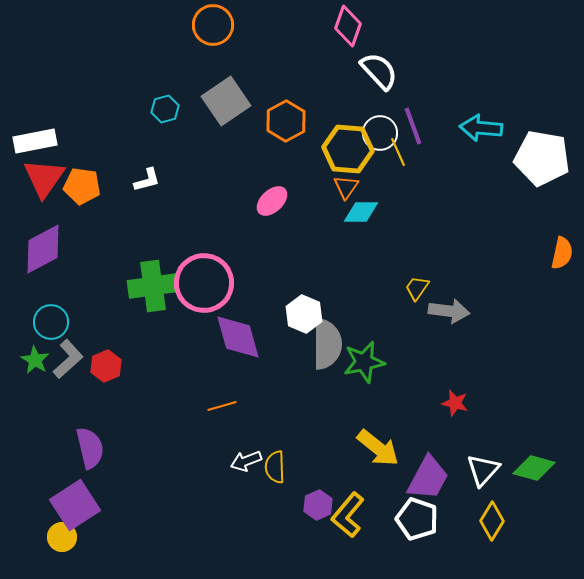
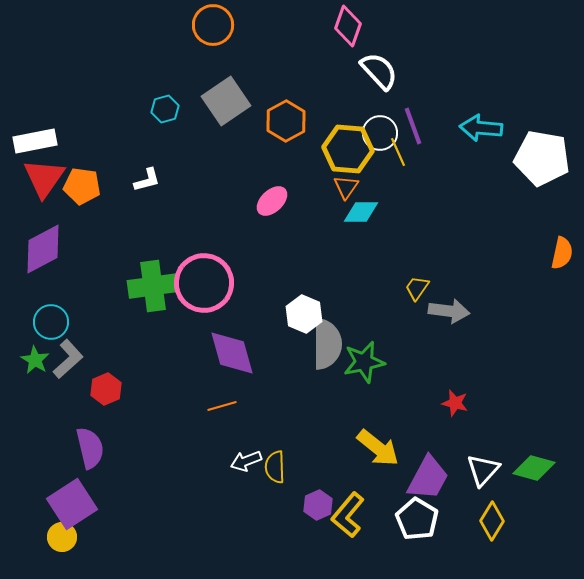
purple diamond at (238, 337): moved 6 px left, 16 px down
red hexagon at (106, 366): moved 23 px down
purple square at (75, 505): moved 3 px left, 1 px up
white pentagon at (417, 519): rotated 12 degrees clockwise
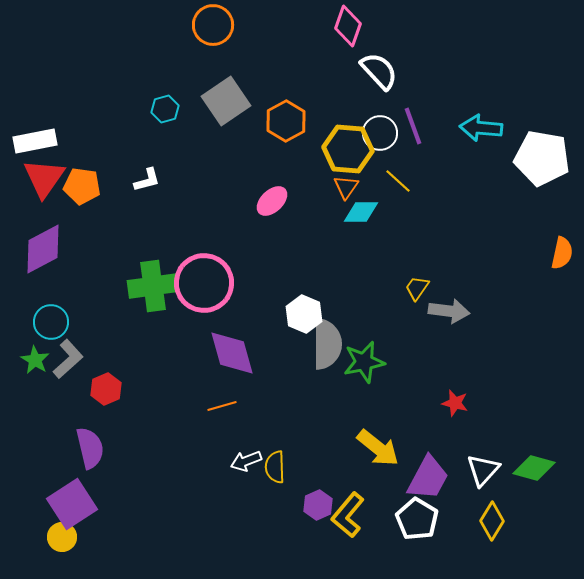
yellow line at (398, 152): moved 29 px down; rotated 24 degrees counterclockwise
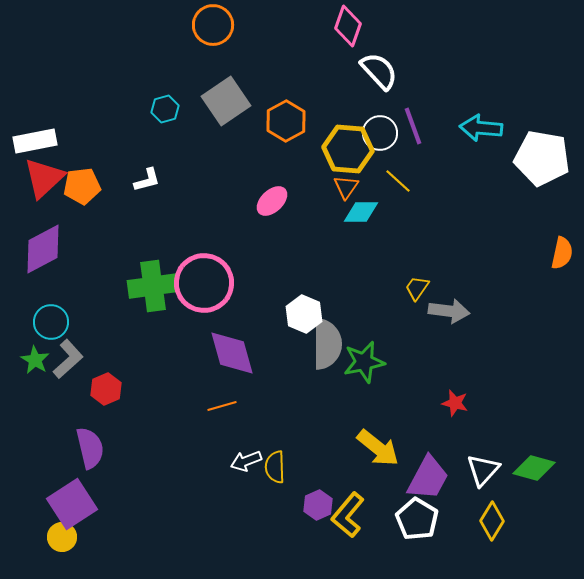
red triangle at (44, 178): rotated 12 degrees clockwise
orange pentagon at (82, 186): rotated 15 degrees counterclockwise
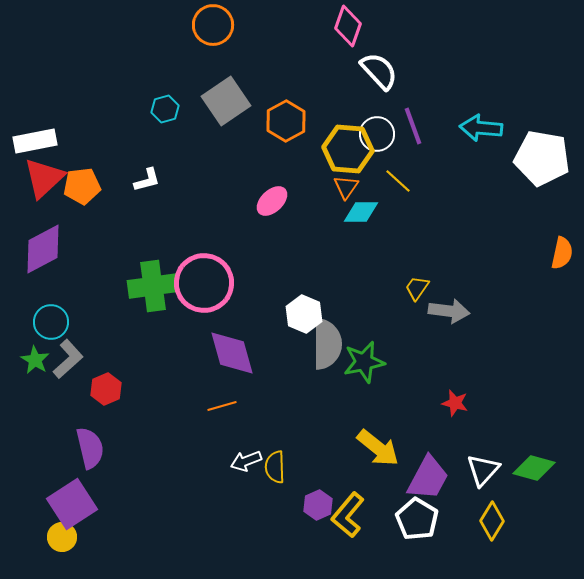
white circle at (380, 133): moved 3 px left, 1 px down
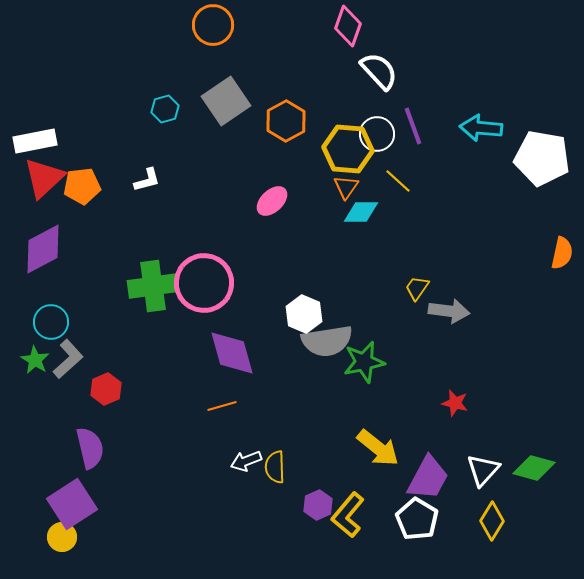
gray semicircle at (327, 344): moved 3 px up; rotated 81 degrees clockwise
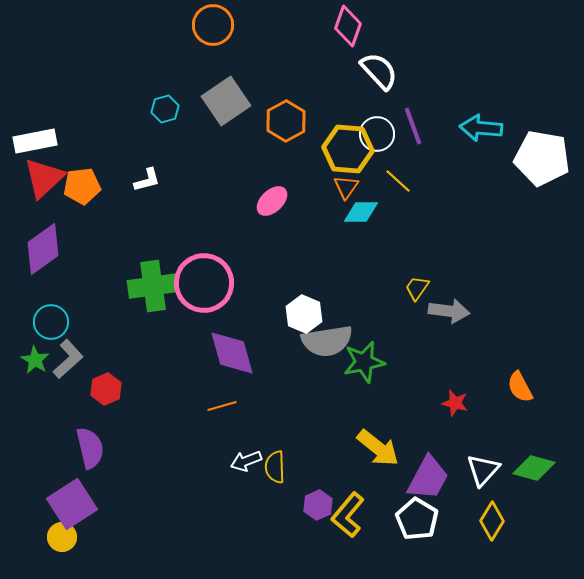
purple diamond at (43, 249): rotated 8 degrees counterclockwise
orange semicircle at (562, 253): moved 42 px left, 134 px down; rotated 140 degrees clockwise
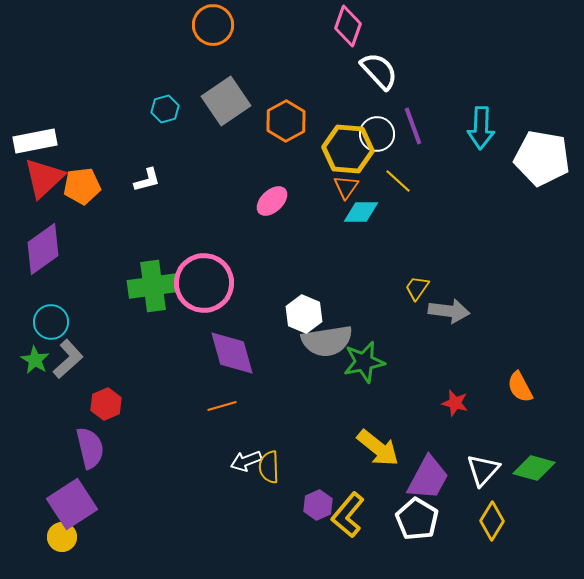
cyan arrow at (481, 128): rotated 93 degrees counterclockwise
red hexagon at (106, 389): moved 15 px down
yellow semicircle at (275, 467): moved 6 px left
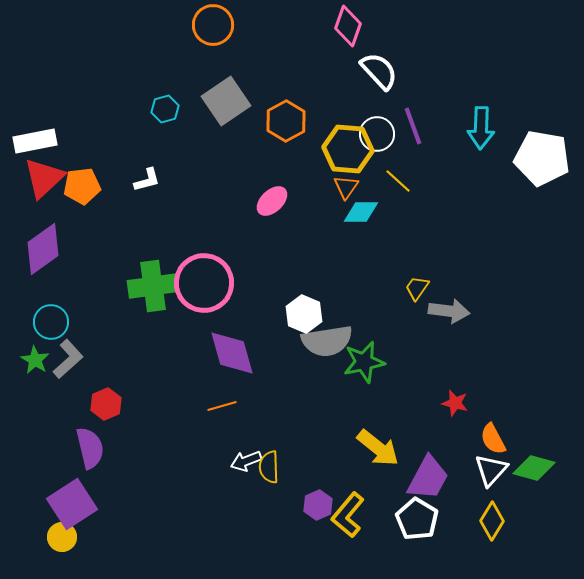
orange semicircle at (520, 387): moved 27 px left, 52 px down
white triangle at (483, 470): moved 8 px right
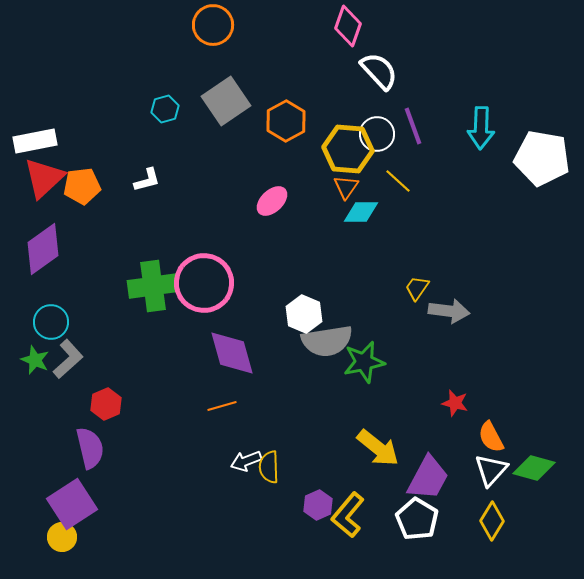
green star at (35, 360): rotated 8 degrees counterclockwise
orange semicircle at (493, 439): moved 2 px left, 2 px up
